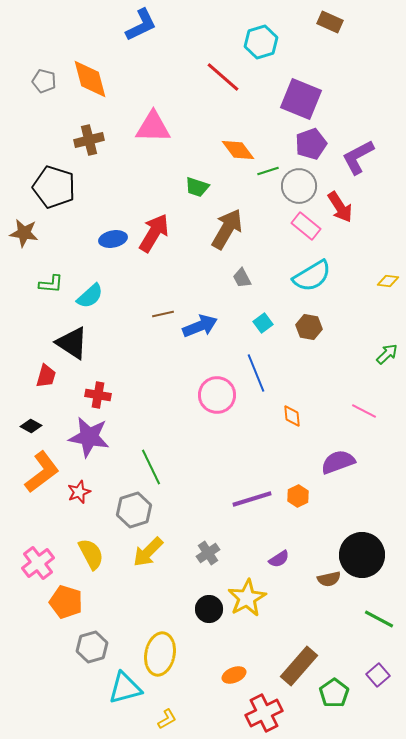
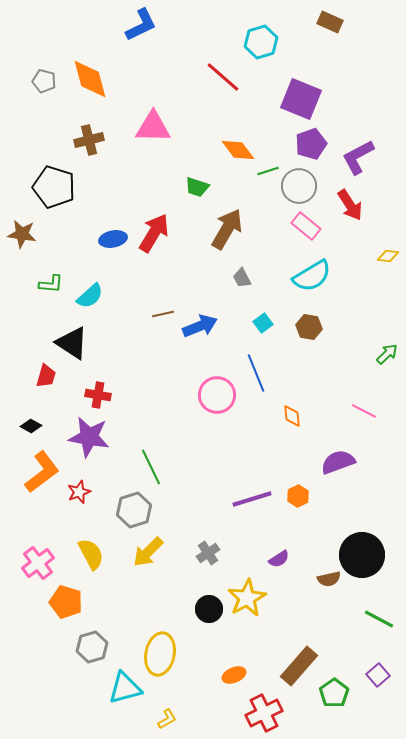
red arrow at (340, 207): moved 10 px right, 2 px up
brown star at (24, 233): moved 2 px left, 1 px down
yellow diamond at (388, 281): moved 25 px up
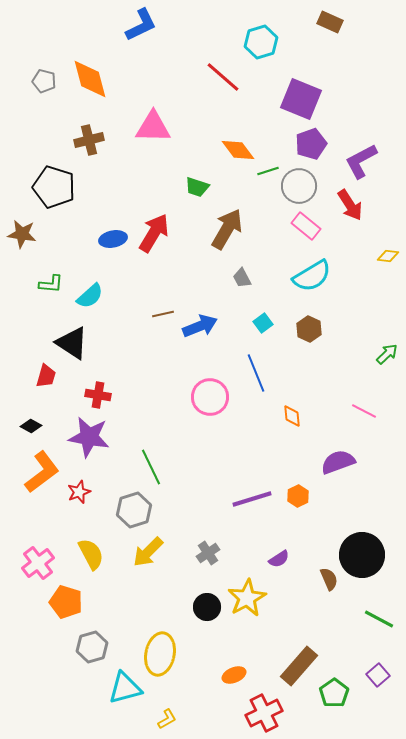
purple L-shape at (358, 157): moved 3 px right, 4 px down
brown hexagon at (309, 327): moved 2 px down; rotated 15 degrees clockwise
pink circle at (217, 395): moved 7 px left, 2 px down
brown semicircle at (329, 579): rotated 100 degrees counterclockwise
black circle at (209, 609): moved 2 px left, 2 px up
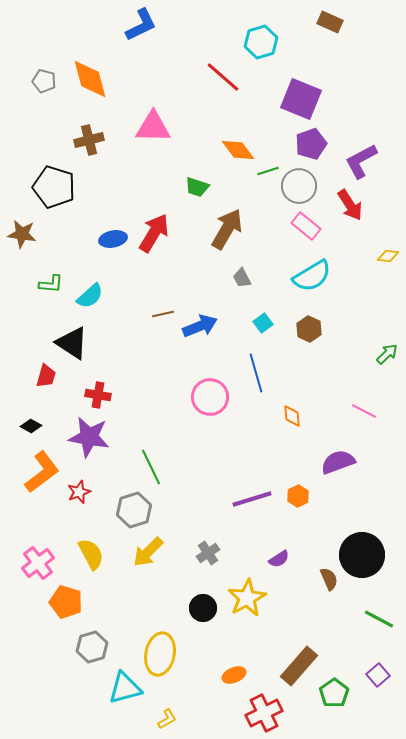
blue line at (256, 373): rotated 6 degrees clockwise
black circle at (207, 607): moved 4 px left, 1 px down
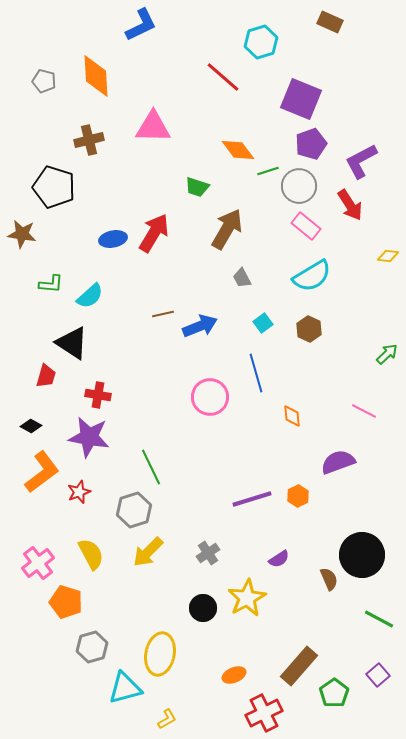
orange diamond at (90, 79): moved 6 px right, 3 px up; rotated 12 degrees clockwise
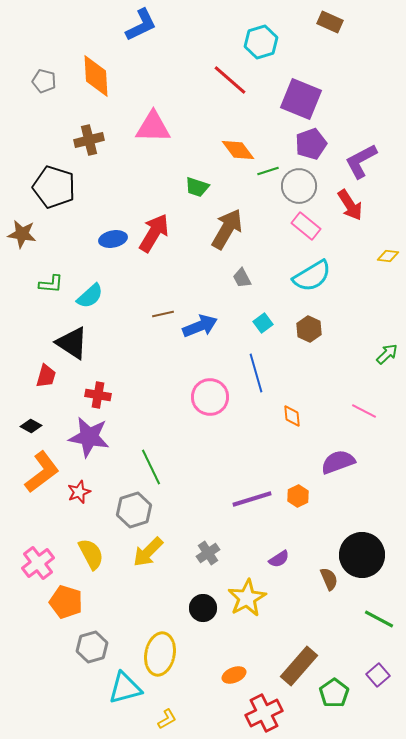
red line at (223, 77): moved 7 px right, 3 px down
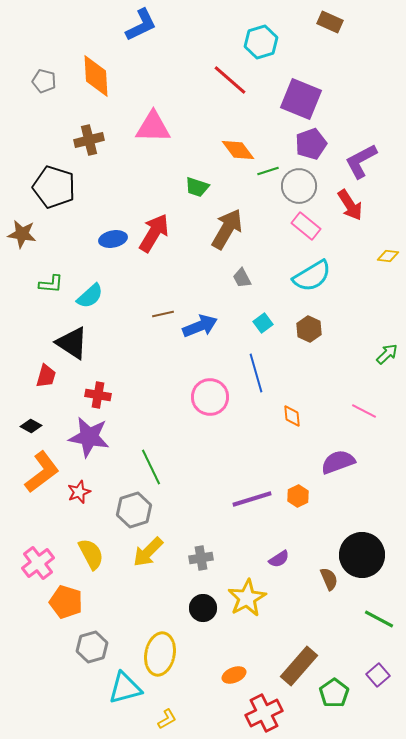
gray cross at (208, 553): moved 7 px left, 5 px down; rotated 25 degrees clockwise
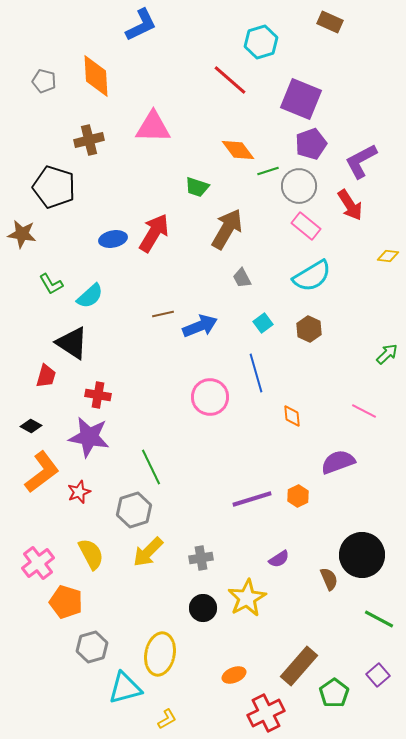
green L-shape at (51, 284): rotated 55 degrees clockwise
red cross at (264, 713): moved 2 px right
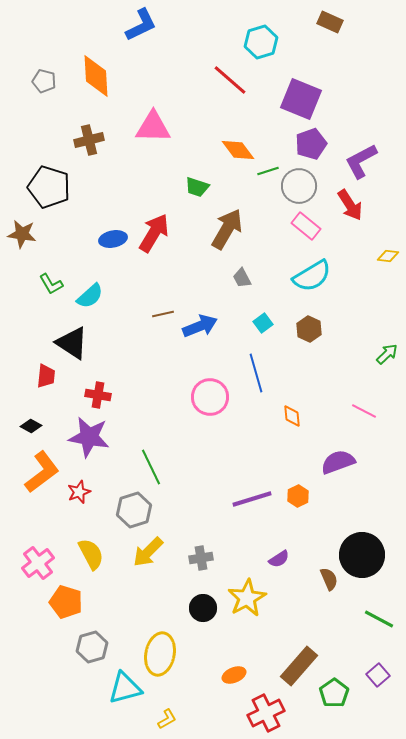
black pentagon at (54, 187): moved 5 px left
red trapezoid at (46, 376): rotated 10 degrees counterclockwise
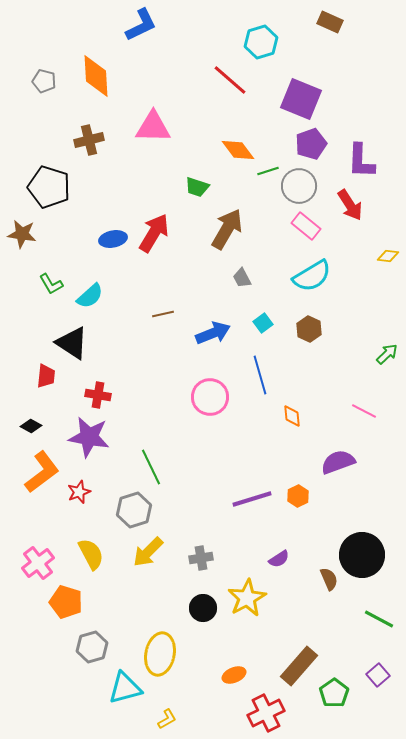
purple L-shape at (361, 161): rotated 60 degrees counterclockwise
blue arrow at (200, 326): moved 13 px right, 7 px down
blue line at (256, 373): moved 4 px right, 2 px down
